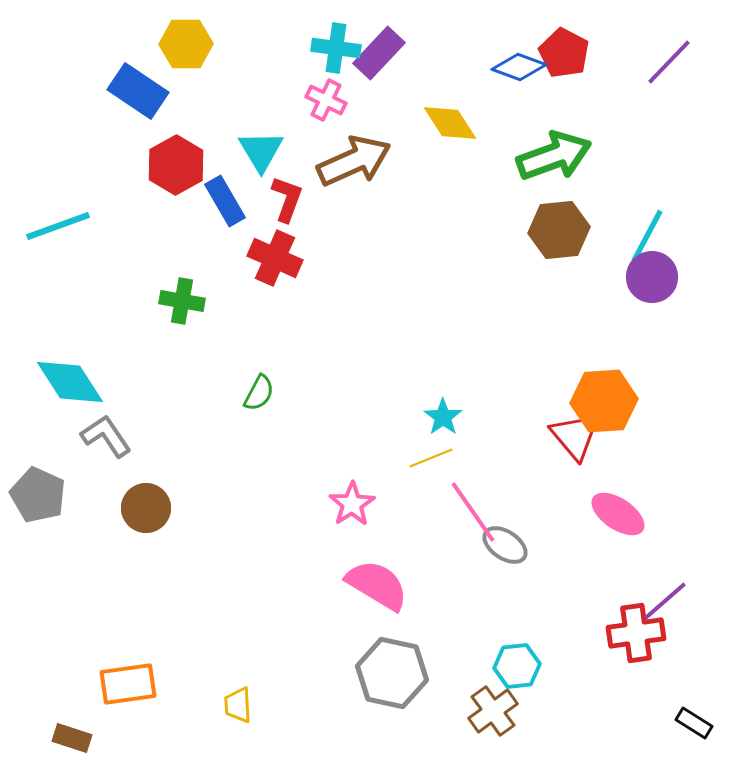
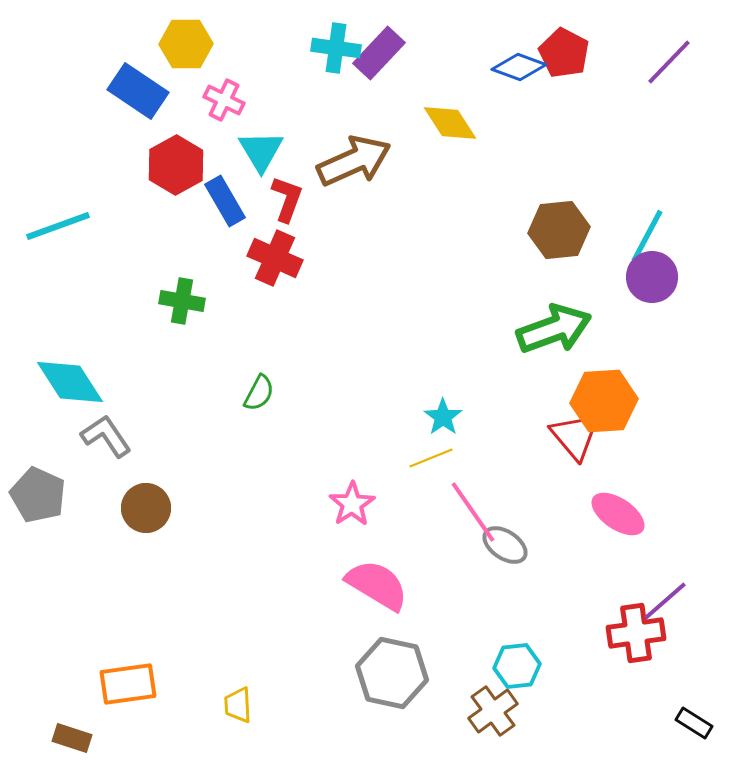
pink cross at (326, 100): moved 102 px left
green arrow at (554, 156): moved 173 px down
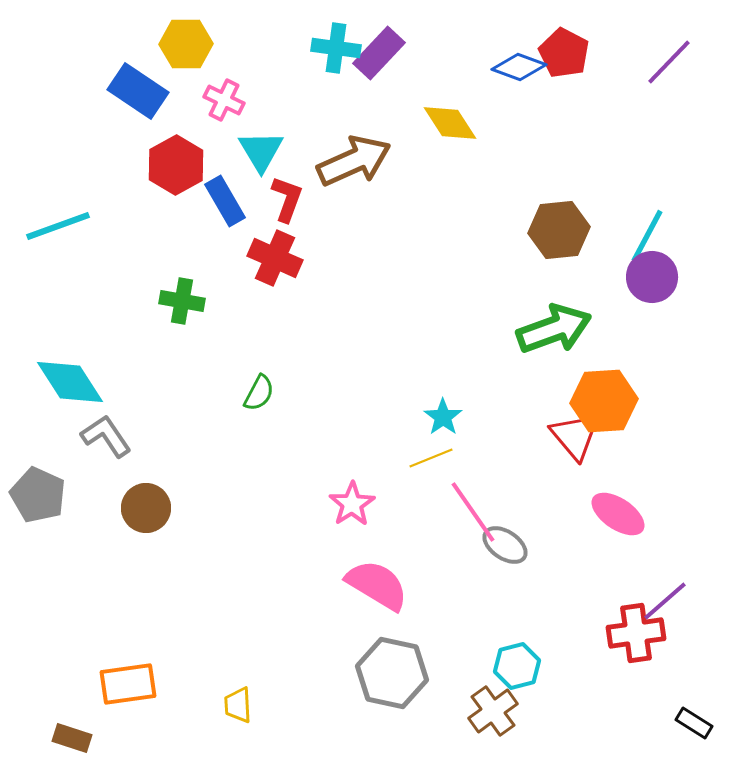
cyan hexagon at (517, 666): rotated 9 degrees counterclockwise
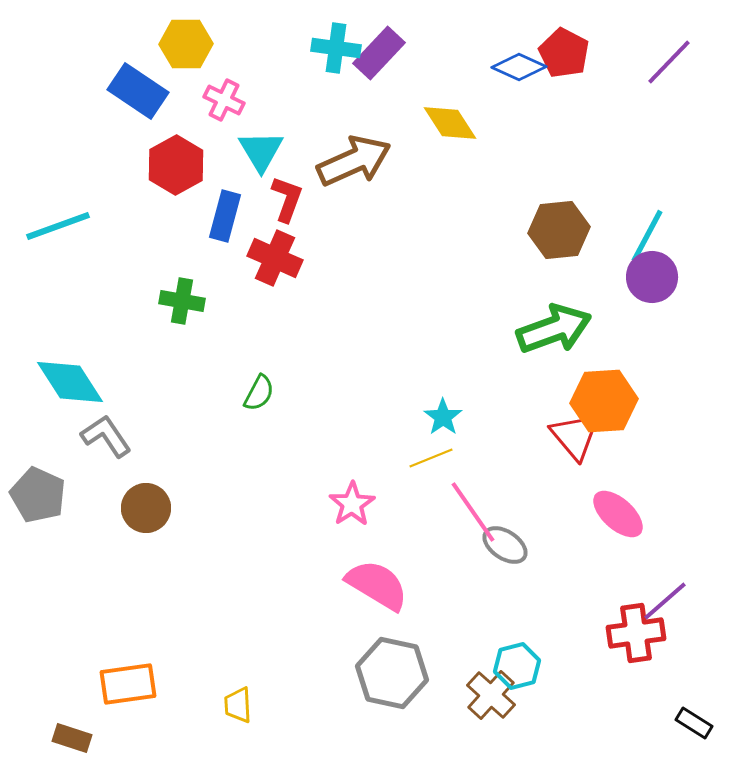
blue diamond at (519, 67): rotated 4 degrees clockwise
blue rectangle at (225, 201): moved 15 px down; rotated 45 degrees clockwise
pink ellipse at (618, 514): rotated 8 degrees clockwise
brown cross at (493, 711): moved 2 px left, 16 px up; rotated 12 degrees counterclockwise
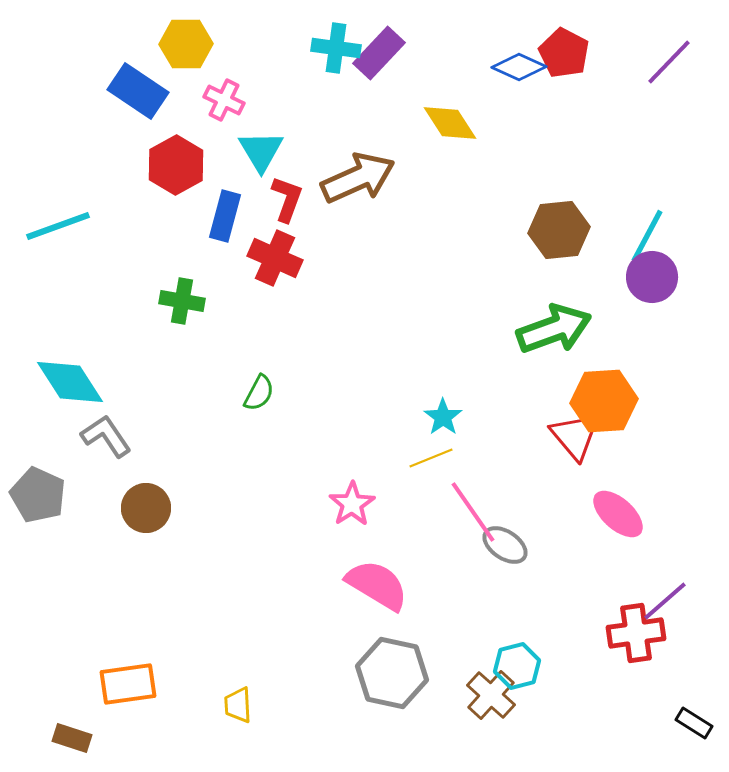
brown arrow at (354, 161): moved 4 px right, 17 px down
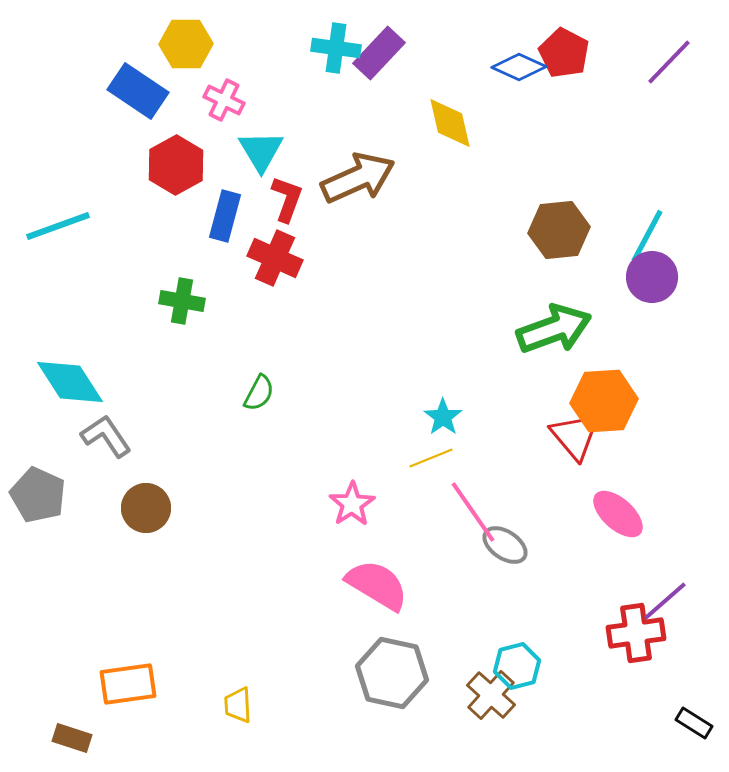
yellow diamond at (450, 123): rotated 20 degrees clockwise
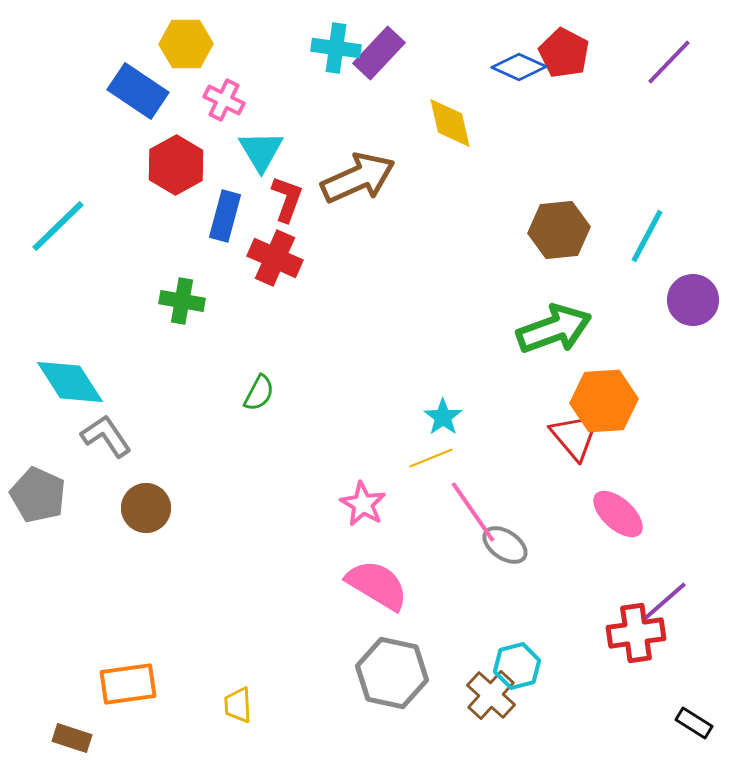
cyan line at (58, 226): rotated 24 degrees counterclockwise
purple circle at (652, 277): moved 41 px right, 23 px down
pink star at (352, 504): moved 11 px right; rotated 9 degrees counterclockwise
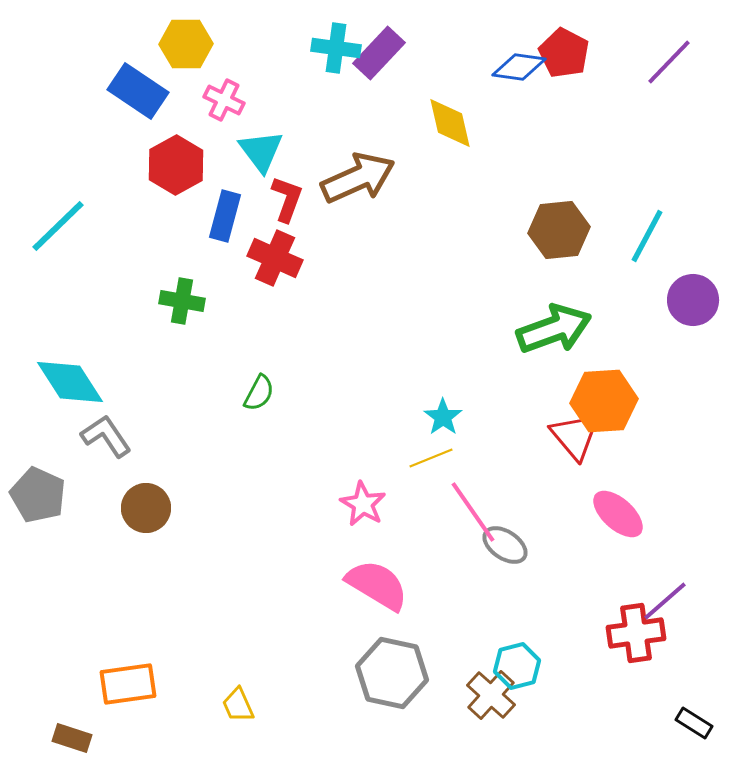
blue diamond at (519, 67): rotated 16 degrees counterclockwise
cyan triangle at (261, 151): rotated 6 degrees counterclockwise
yellow trapezoid at (238, 705): rotated 21 degrees counterclockwise
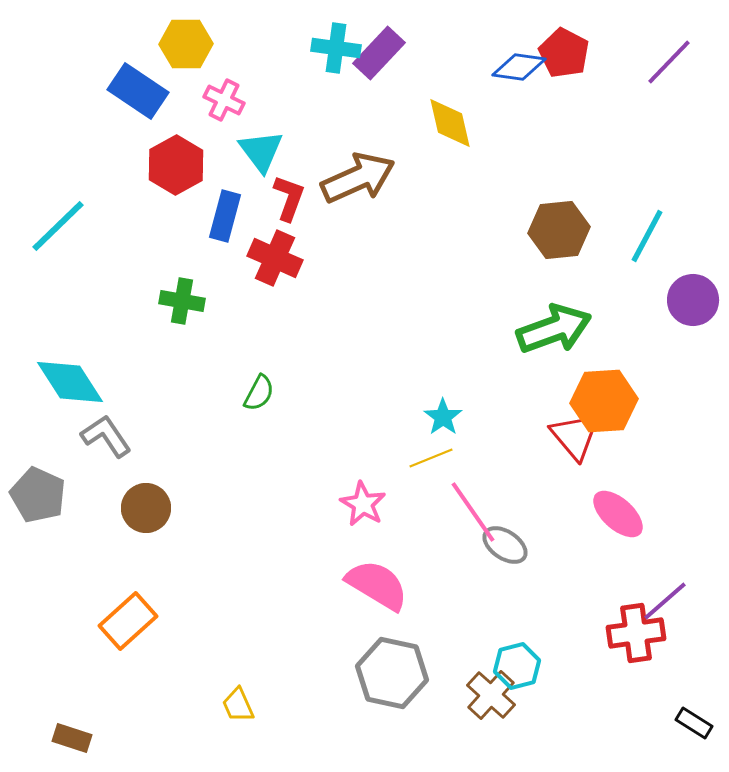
red L-shape at (287, 199): moved 2 px right, 1 px up
orange rectangle at (128, 684): moved 63 px up; rotated 34 degrees counterclockwise
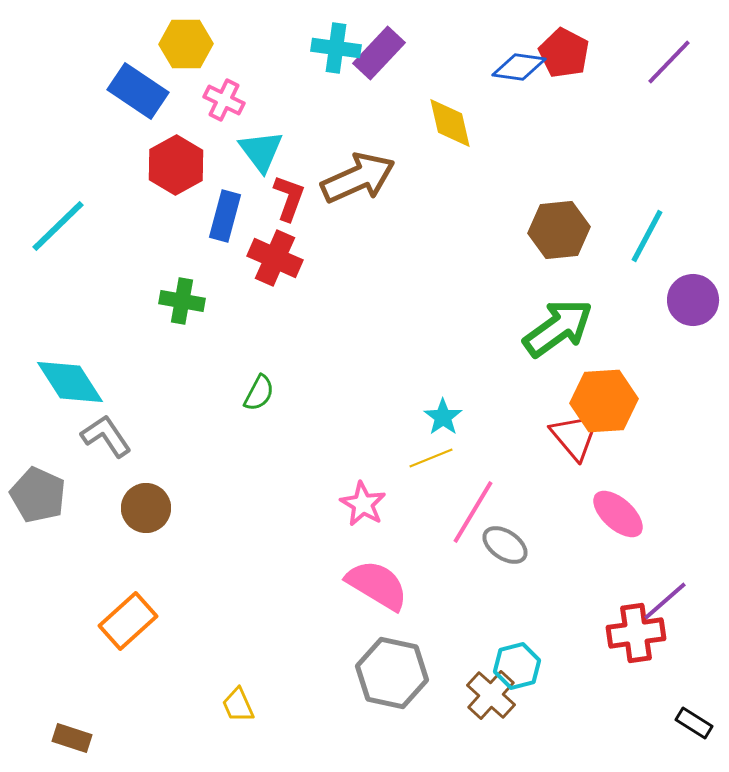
green arrow at (554, 329): moved 4 px right, 1 px up; rotated 16 degrees counterclockwise
pink line at (473, 512): rotated 66 degrees clockwise
